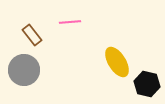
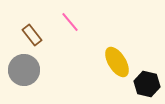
pink line: rotated 55 degrees clockwise
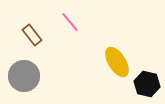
gray circle: moved 6 px down
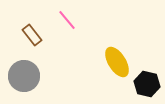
pink line: moved 3 px left, 2 px up
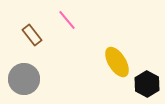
gray circle: moved 3 px down
black hexagon: rotated 15 degrees clockwise
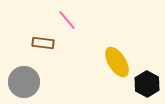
brown rectangle: moved 11 px right, 8 px down; rotated 45 degrees counterclockwise
gray circle: moved 3 px down
